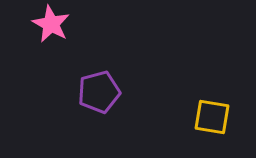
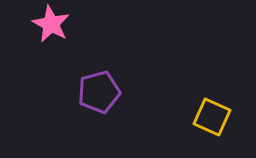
yellow square: rotated 15 degrees clockwise
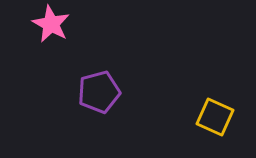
yellow square: moved 3 px right
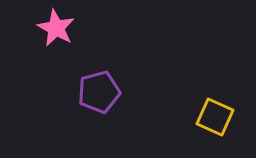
pink star: moved 5 px right, 4 px down
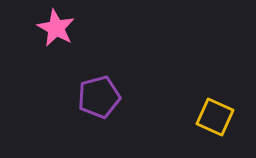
purple pentagon: moved 5 px down
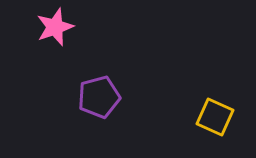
pink star: moved 1 px left, 1 px up; rotated 24 degrees clockwise
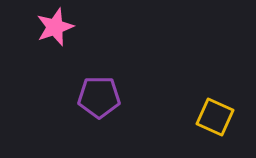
purple pentagon: rotated 15 degrees clockwise
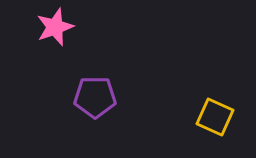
purple pentagon: moved 4 px left
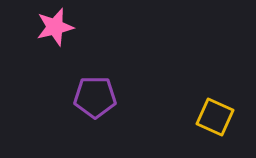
pink star: rotated 6 degrees clockwise
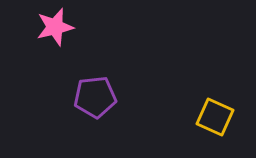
purple pentagon: rotated 6 degrees counterclockwise
